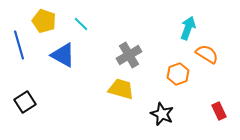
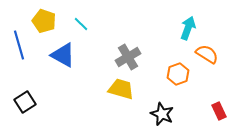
gray cross: moved 1 px left, 2 px down
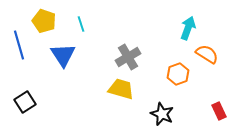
cyan line: rotated 28 degrees clockwise
blue triangle: rotated 28 degrees clockwise
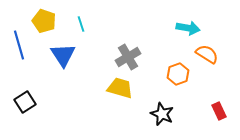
cyan arrow: rotated 80 degrees clockwise
yellow trapezoid: moved 1 px left, 1 px up
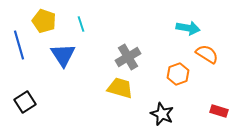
red rectangle: rotated 48 degrees counterclockwise
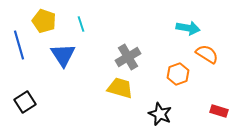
black star: moved 2 px left
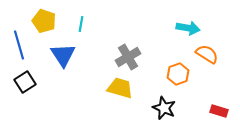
cyan line: rotated 28 degrees clockwise
black square: moved 20 px up
black star: moved 4 px right, 6 px up
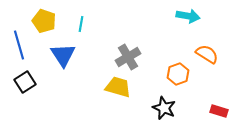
cyan arrow: moved 12 px up
yellow trapezoid: moved 2 px left, 1 px up
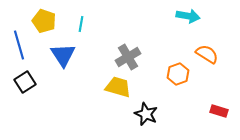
black star: moved 18 px left, 6 px down
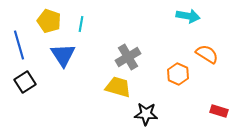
yellow pentagon: moved 5 px right
orange hexagon: rotated 15 degrees counterclockwise
black star: rotated 20 degrees counterclockwise
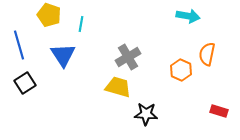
yellow pentagon: moved 6 px up
orange semicircle: rotated 110 degrees counterclockwise
orange hexagon: moved 3 px right, 4 px up
black square: moved 1 px down
